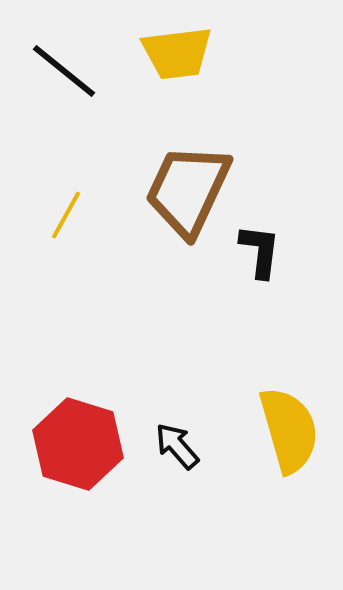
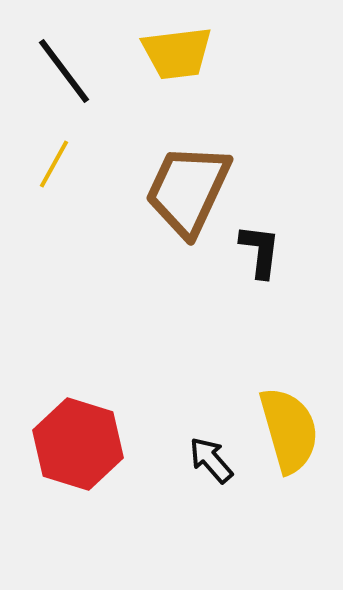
black line: rotated 14 degrees clockwise
yellow line: moved 12 px left, 51 px up
black arrow: moved 34 px right, 14 px down
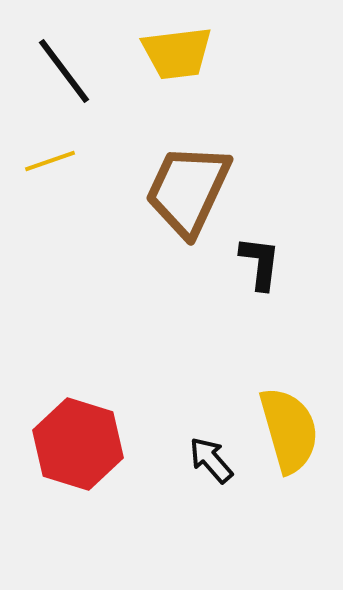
yellow line: moved 4 px left, 3 px up; rotated 42 degrees clockwise
black L-shape: moved 12 px down
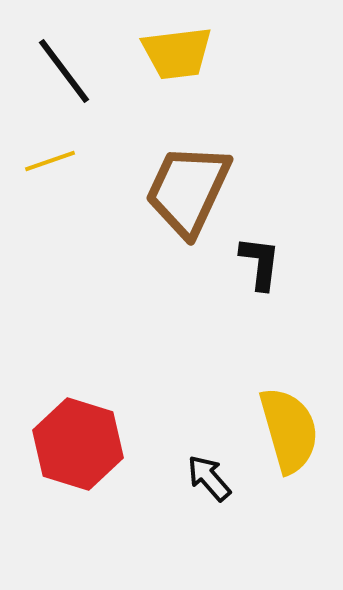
black arrow: moved 2 px left, 18 px down
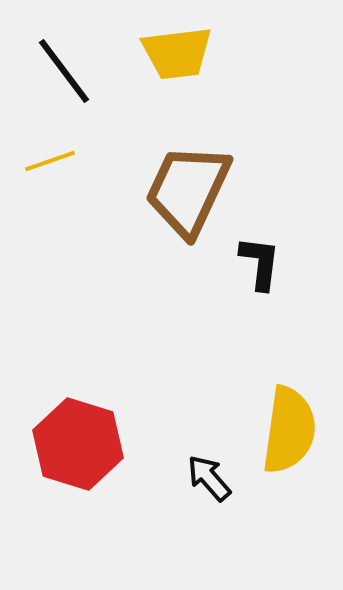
yellow semicircle: rotated 24 degrees clockwise
